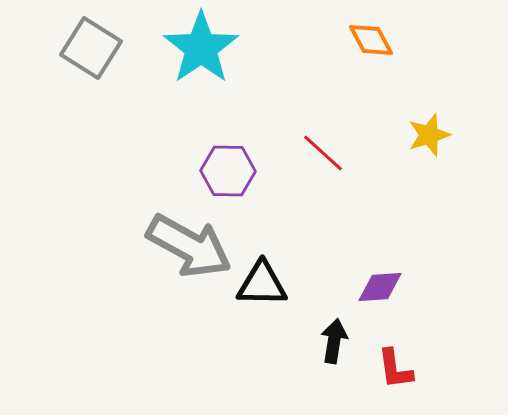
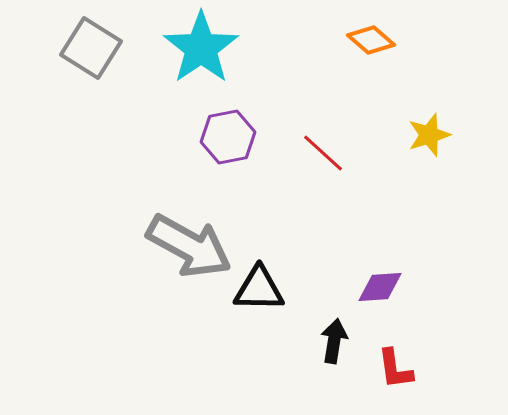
orange diamond: rotated 21 degrees counterclockwise
purple hexagon: moved 34 px up; rotated 12 degrees counterclockwise
black triangle: moved 3 px left, 5 px down
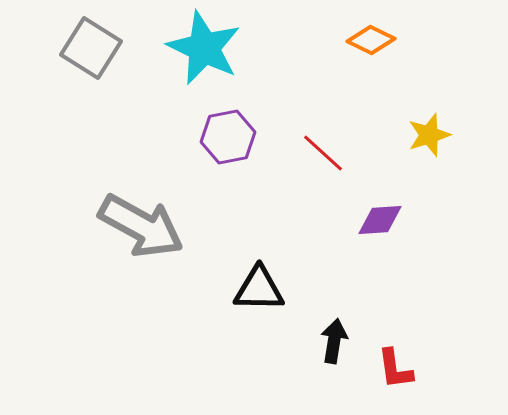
orange diamond: rotated 15 degrees counterclockwise
cyan star: moved 3 px right; rotated 12 degrees counterclockwise
gray arrow: moved 48 px left, 20 px up
purple diamond: moved 67 px up
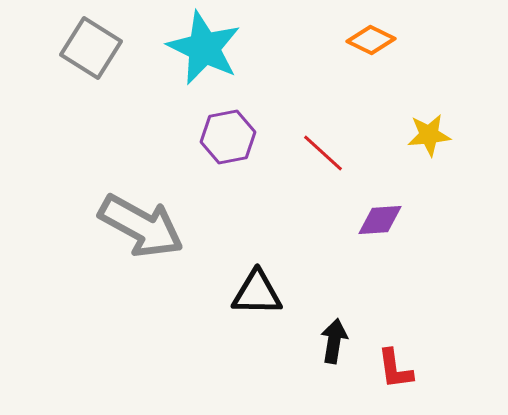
yellow star: rotated 12 degrees clockwise
black triangle: moved 2 px left, 4 px down
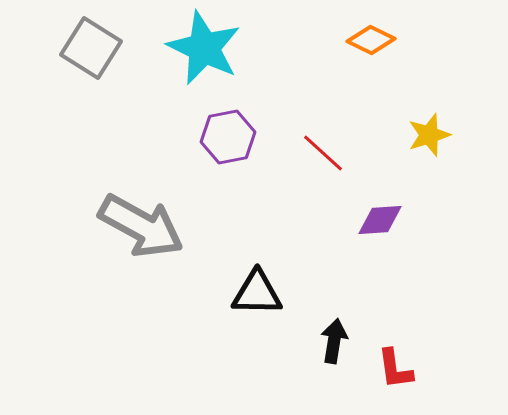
yellow star: rotated 12 degrees counterclockwise
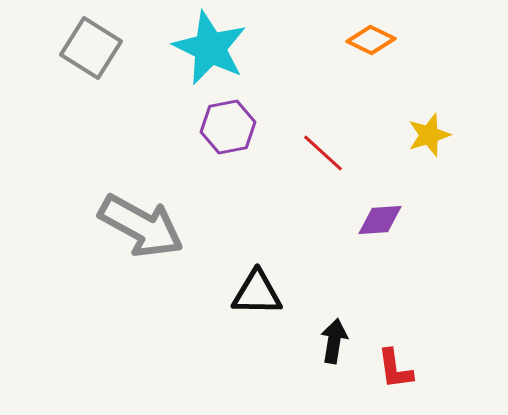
cyan star: moved 6 px right
purple hexagon: moved 10 px up
